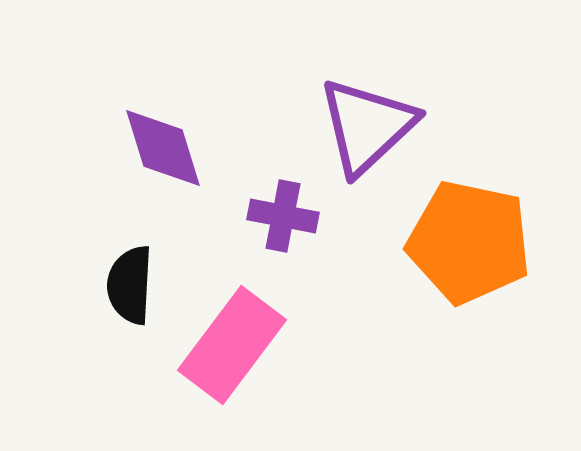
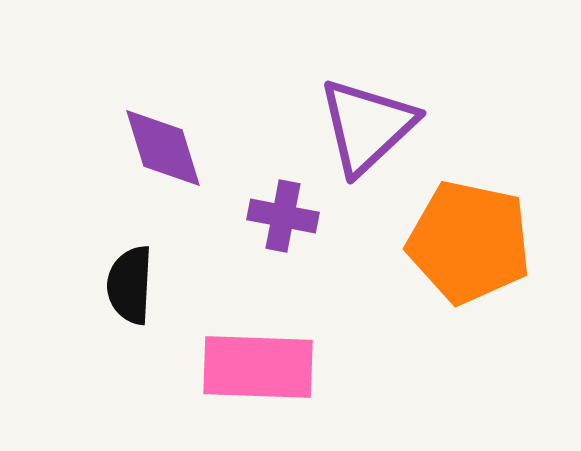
pink rectangle: moved 26 px right, 22 px down; rotated 55 degrees clockwise
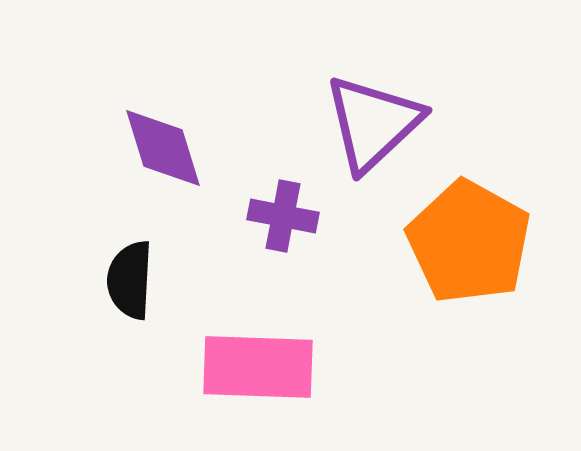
purple triangle: moved 6 px right, 3 px up
orange pentagon: rotated 17 degrees clockwise
black semicircle: moved 5 px up
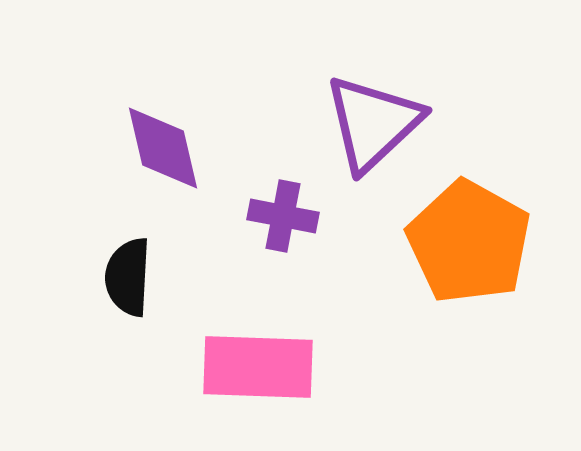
purple diamond: rotated 4 degrees clockwise
black semicircle: moved 2 px left, 3 px up
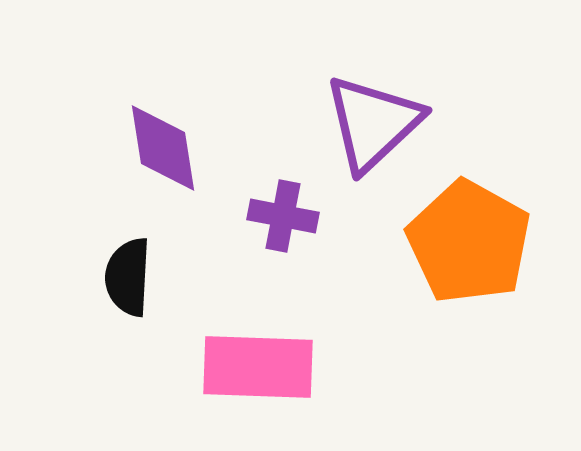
purple diamond: rotated 4 degrees clockwise
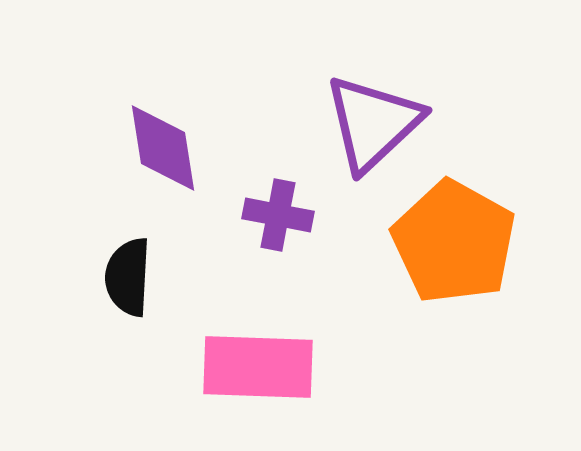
purple cross: moved 5 px left, 1 px up
orange pentagon: moved 15 px left
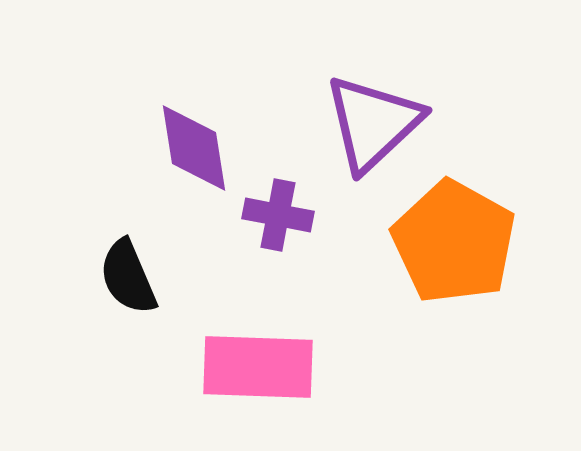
purple diamond: moved 31 px right
black semicircle: rotated 26 degrees counterclockwise
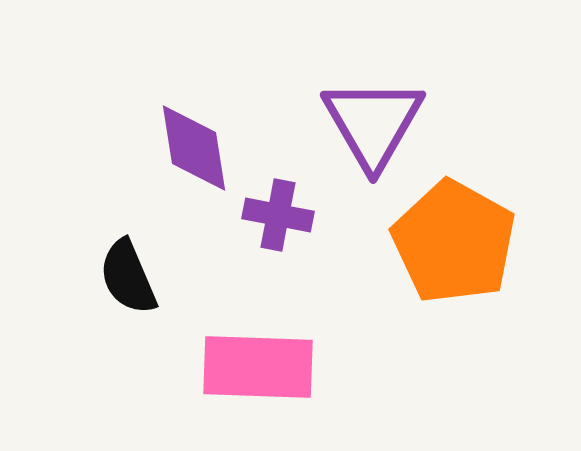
purple triangle: rotated 17 degrees counterclockwise
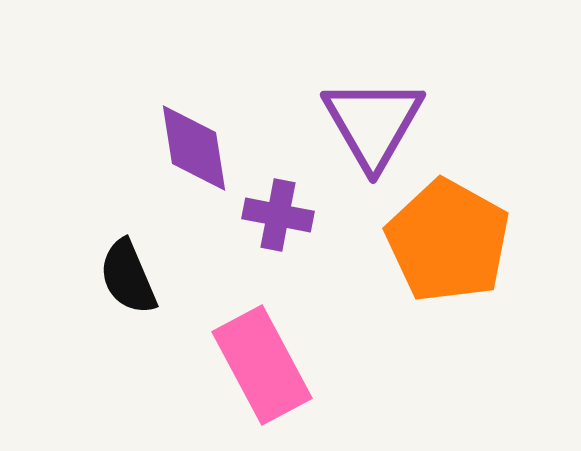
orange pentagon: moved 6 px left, 1 px up
pink rectangle: moved 4 px right, 2 px up; rotated 60 degrees clockwise
